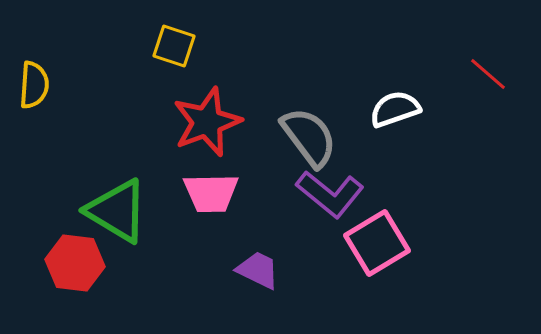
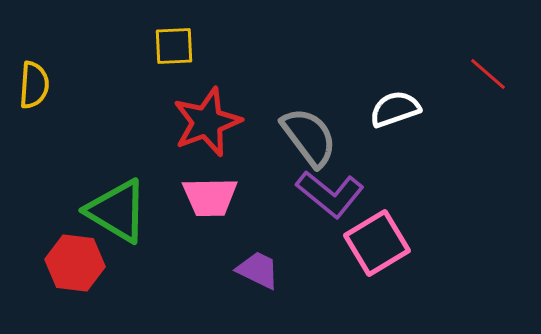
yellow square: rotated 21 degrees counterclockwise
pink trapezoid: moved 1 px left, 4 px down
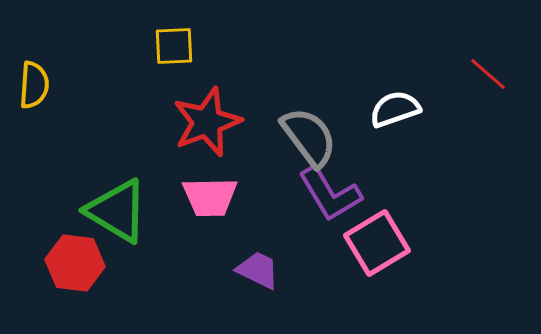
purple L-shape: rotated 20 degrees clockwise
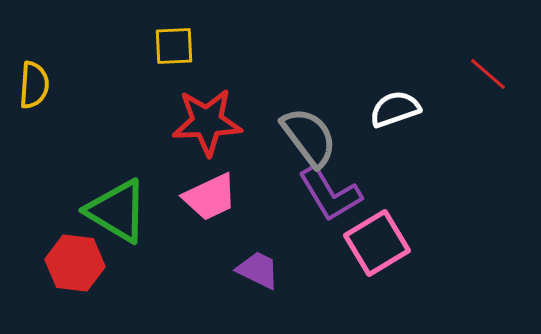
red star: rotated 18 degrees clockwise
pink trapezoid: rotated 24 degrees counterclockwise
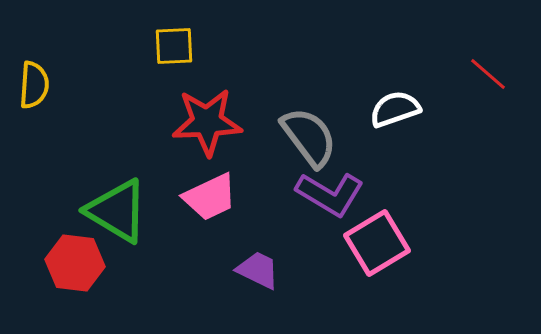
purple L-shape: rotated 28 degrees counterclockwise
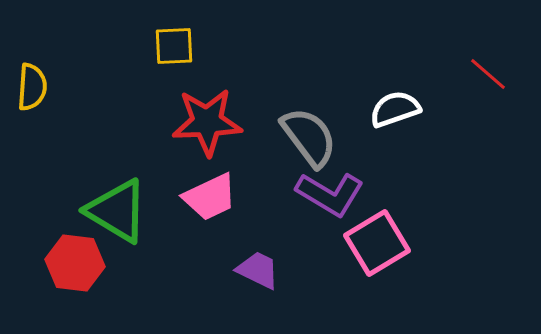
yellow semicircle: moved 2 px left, 2 px down
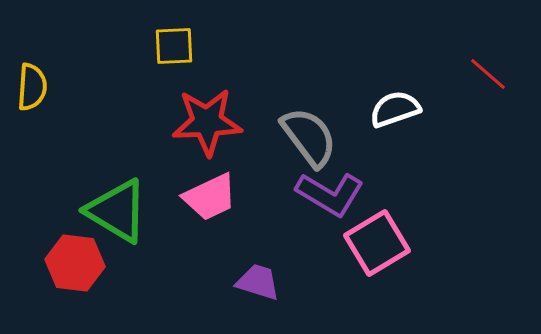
purple trapezoid: moved 12 px down; rotated 9 degrees counterclockwise
